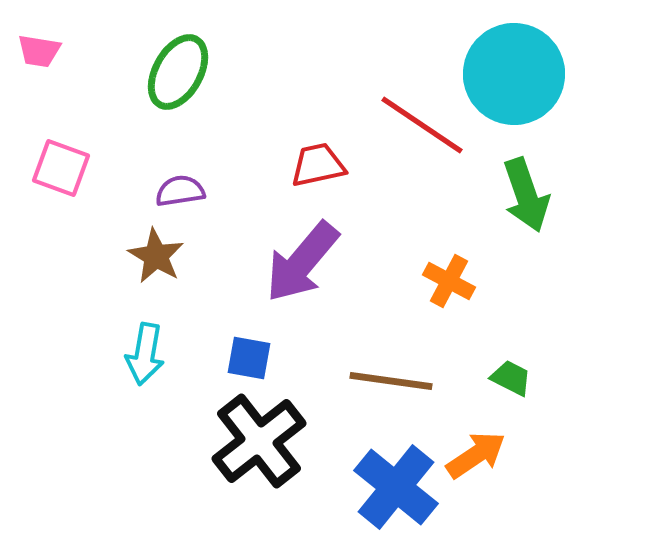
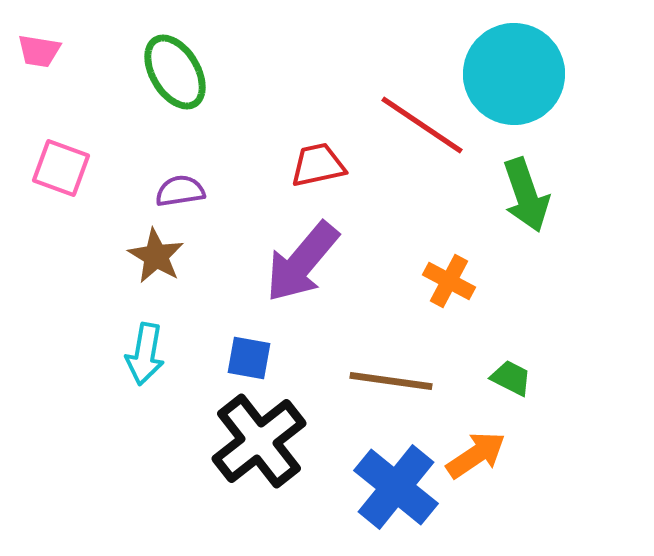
green ellipse: moved 3 px left; rotated 60 degrees counterclockwise
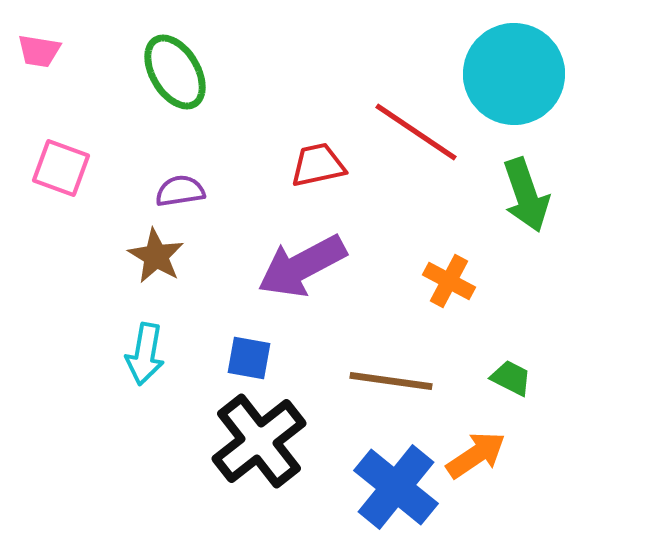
red line: moved 6 px left, 7 px down
purple arrow: moved 4 px down; rotated 22 degrees clockwise
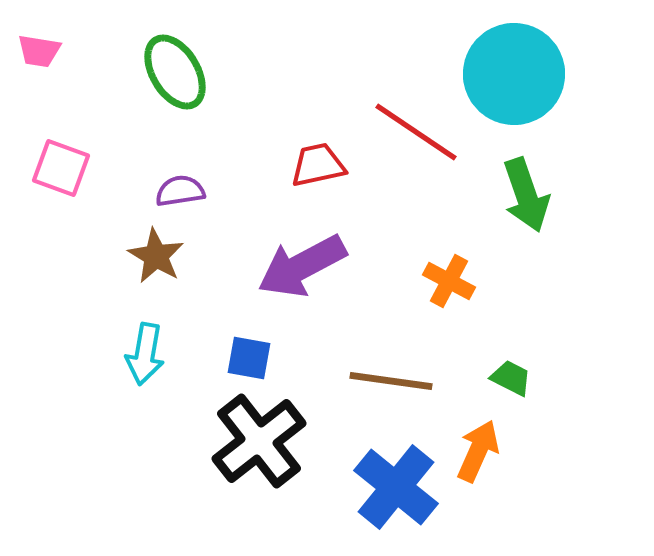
orange arrow: moved 2 px right, 4 px up; rotated 32 degrees counterclockwise
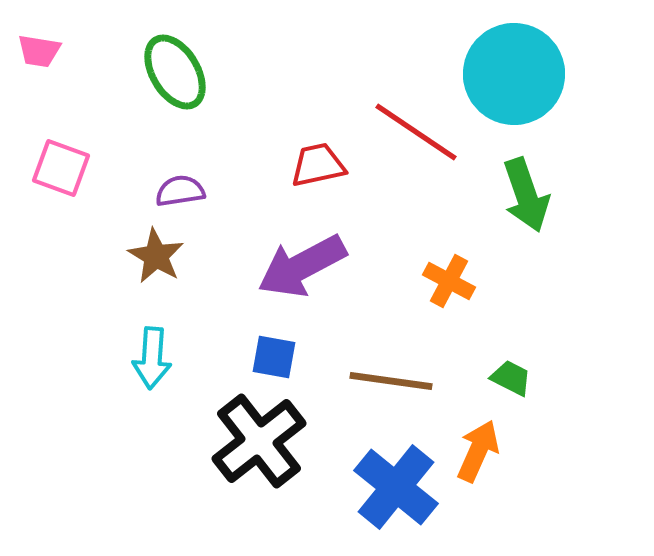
cyan arrow: moved 7 px right, 4 px down; rotated 6 degrees counterclockwise
blue square: moved 25 px right, 1 px up
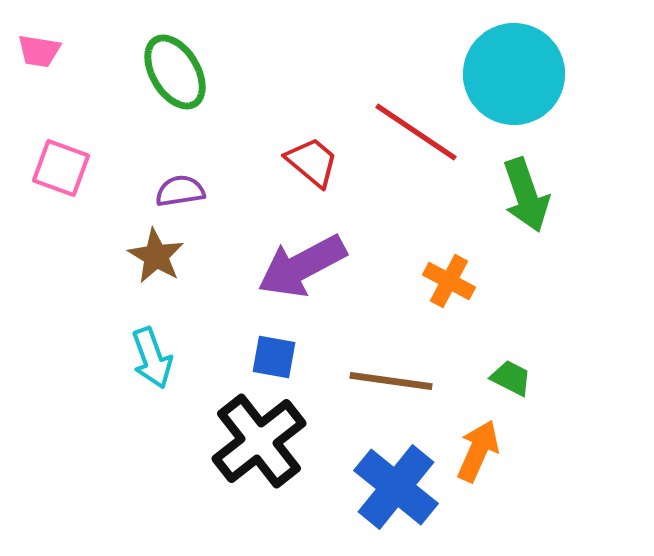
red trapezoid: moved 6 px left, 3 px up; rotated 52 degrees clockwise
cyan arrow: rotated 24 degrees counterclockwise
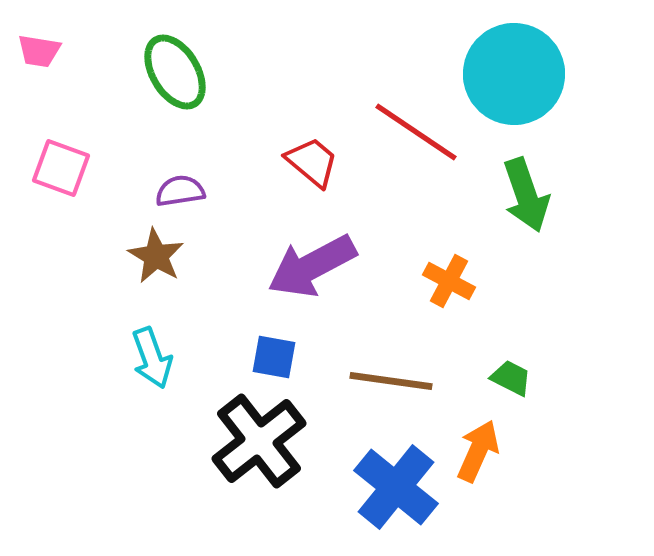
purple arrow: moved 10 px right
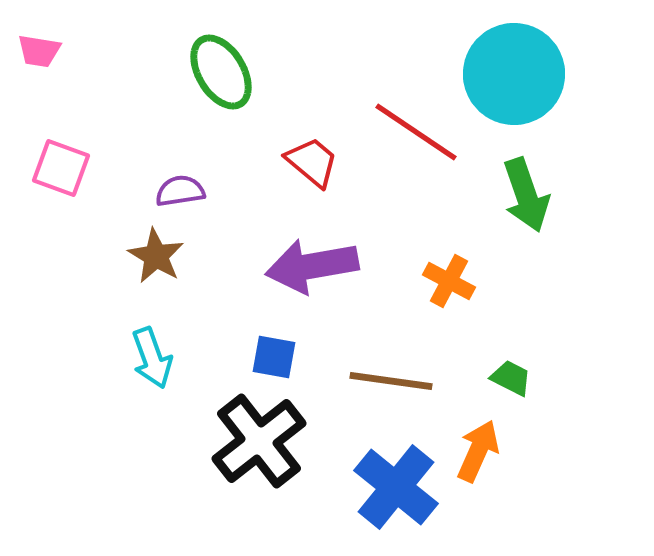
green ellipse: moved 46 px right
purple arrow: rotated 18 degrees clockwise
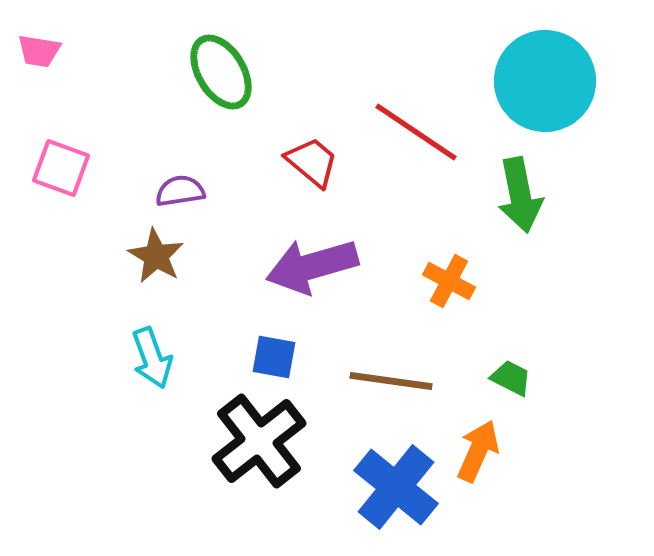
cyan circle: moved 31 px right, 7 px down
green arrow: moved 6 px left; rotated 8 degrees clockwise
purple arrow: rotated 6 degrees counterclockwise
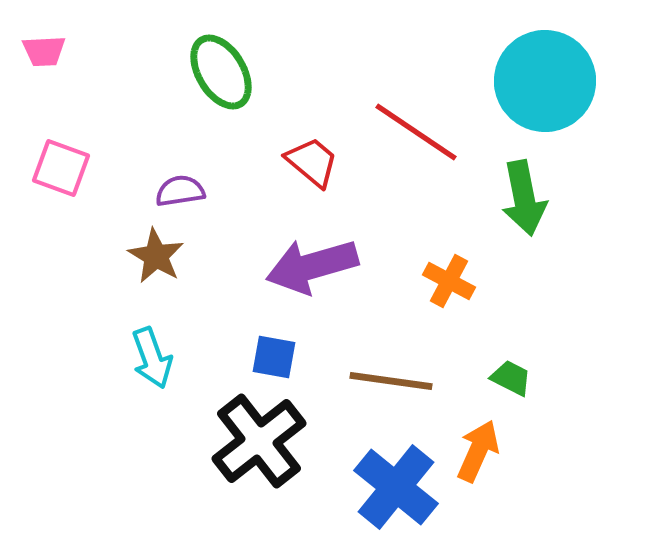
pink trapezoid: moved 5 px right; rotated 12 degrees counterclockwise
green arrow: moved 4 px right, 3 px down
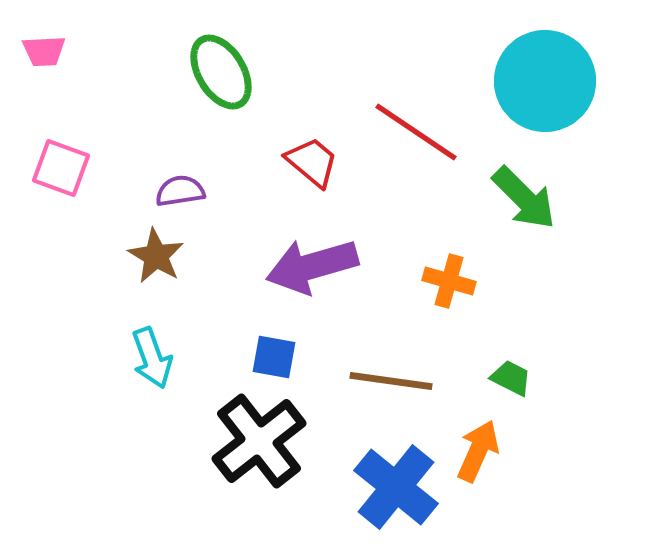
green arrow: rotated 34 degrees counterclockwise
orange cross: rotated 12 degrees counterclockwise
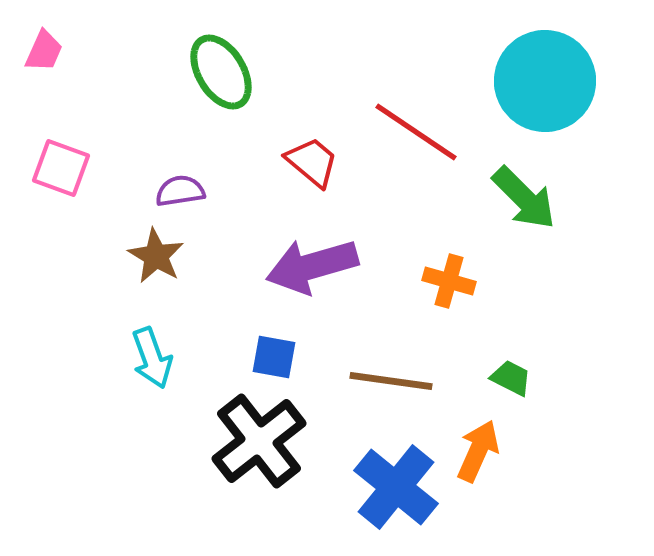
pink trapezoid: rotated 63 degrees counterclockwise
